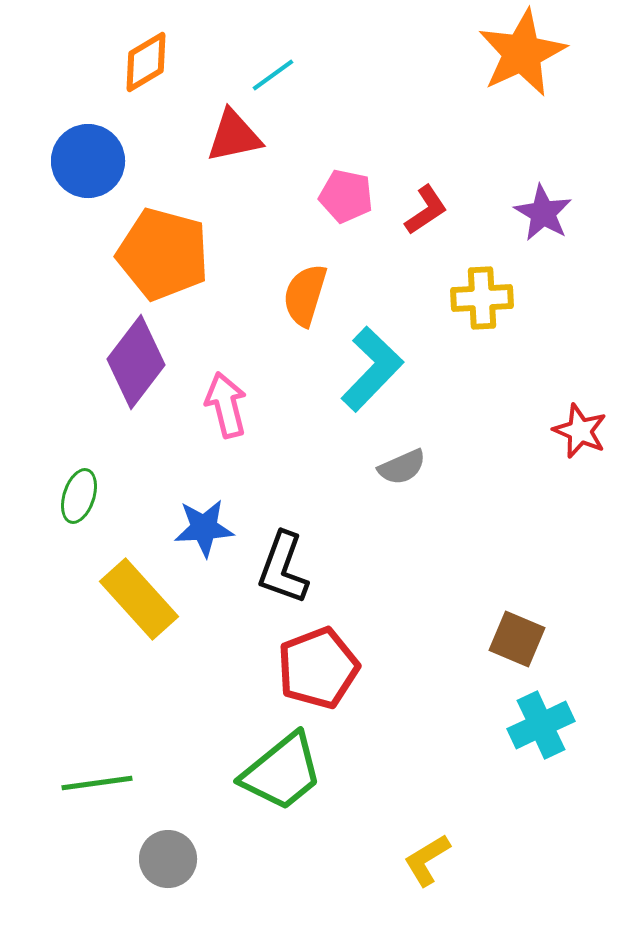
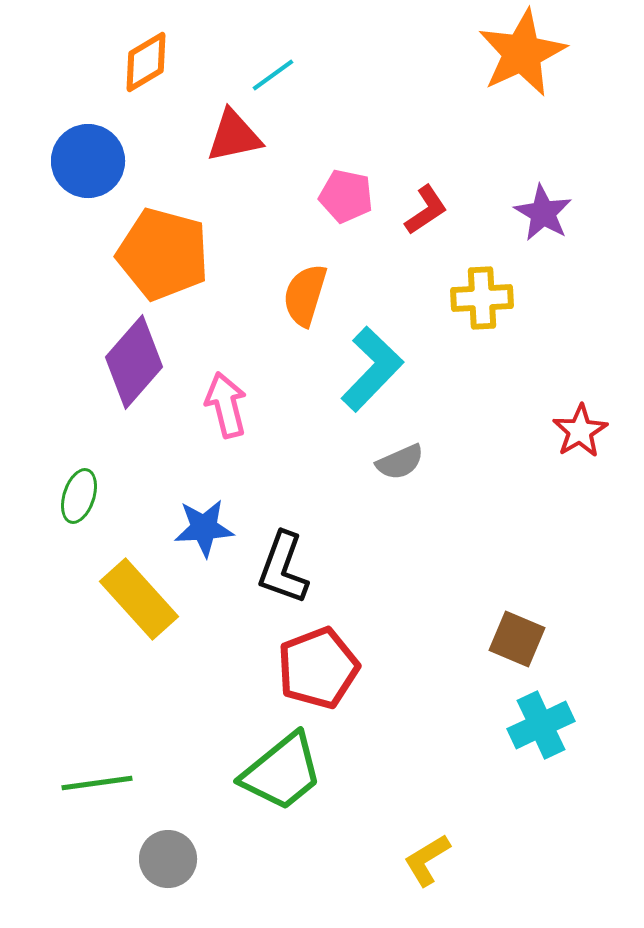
purple diamond: moved 2 px left; rotated 4 degrees clockwise
red star: rotated 18 degrees clockwise
gray semicircle: moved 2 px left, 5 px up
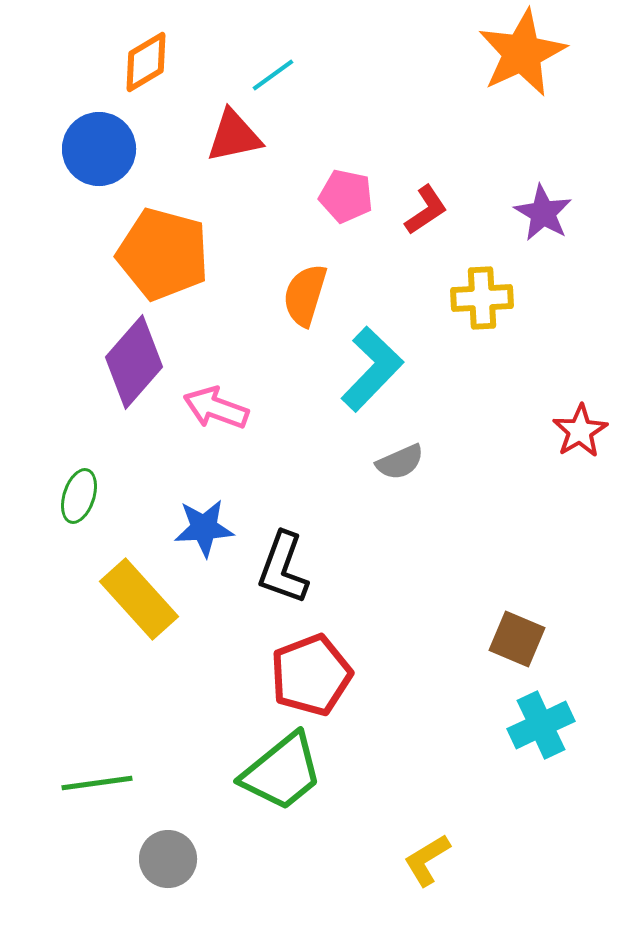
blue circle: moved 11 px right, 12 px up
pink arrow: moved 10 px left, 3 px down; rotated 56 degrees counterclockwise
red pentagon: moved 7 px left, 7 px down
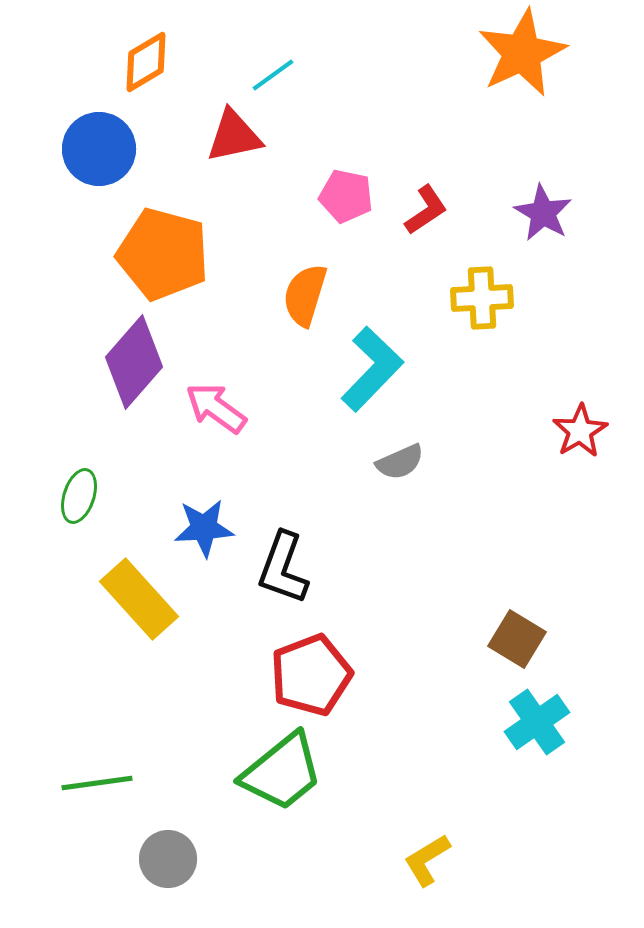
pink arrow: rotated 16 degrees clockwise
brown square: rotated 8 degrees clockwise
cyan cross: moved 4 px left, 3 px up; rotated 10 degrees counterclockwise
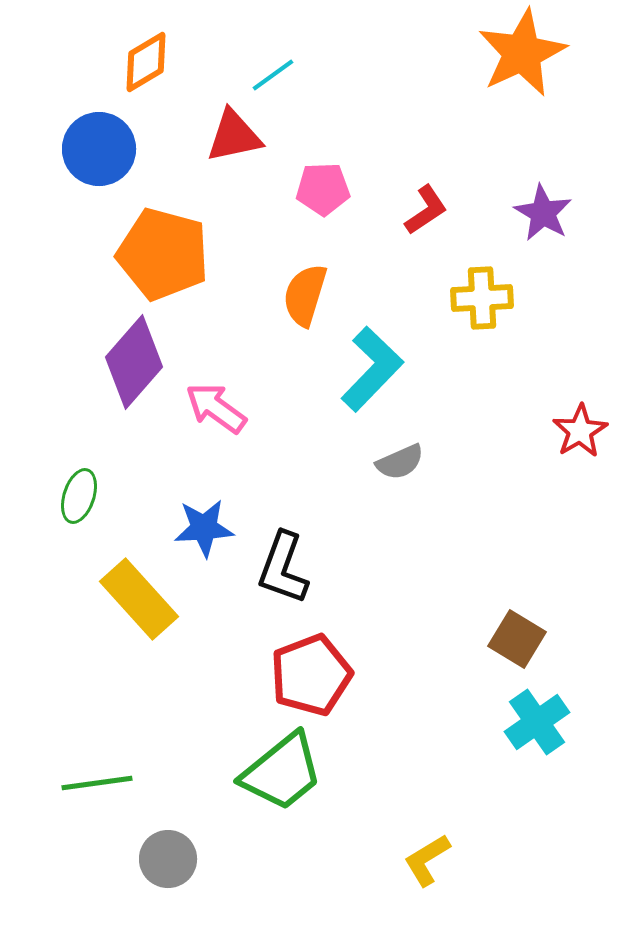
pink pentagon: moved 23 px left, 7 px up; rotated 14 degrees counterclockwise
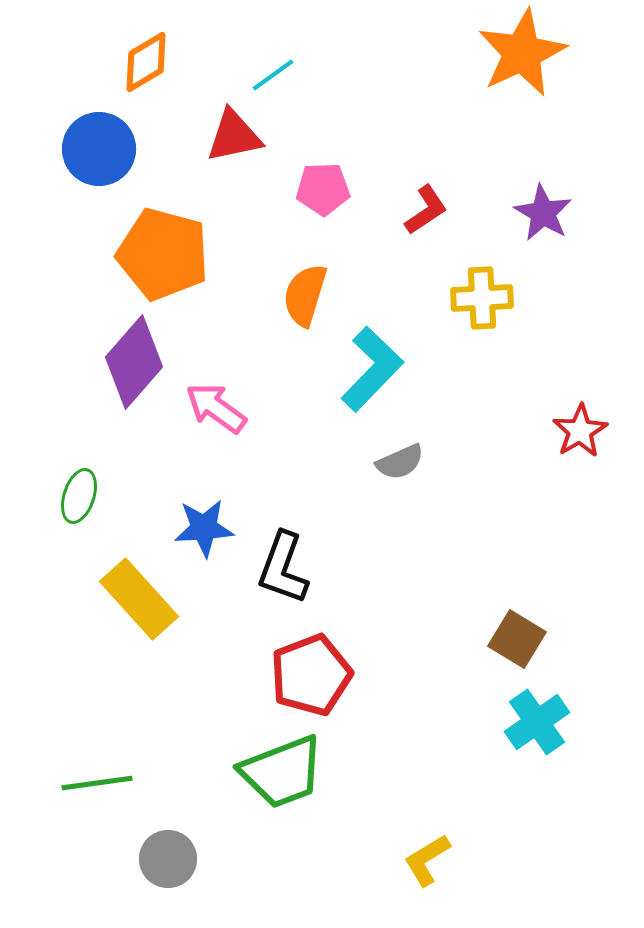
green trapezoid: rotated 18 degrees clockwise
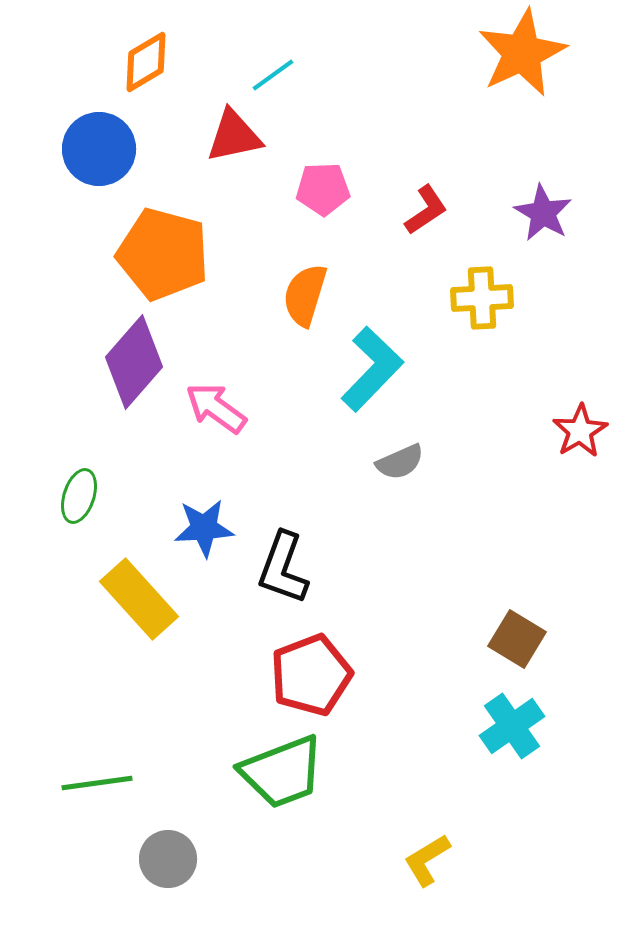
cyan cross: moved 25 px left, 4 px down
